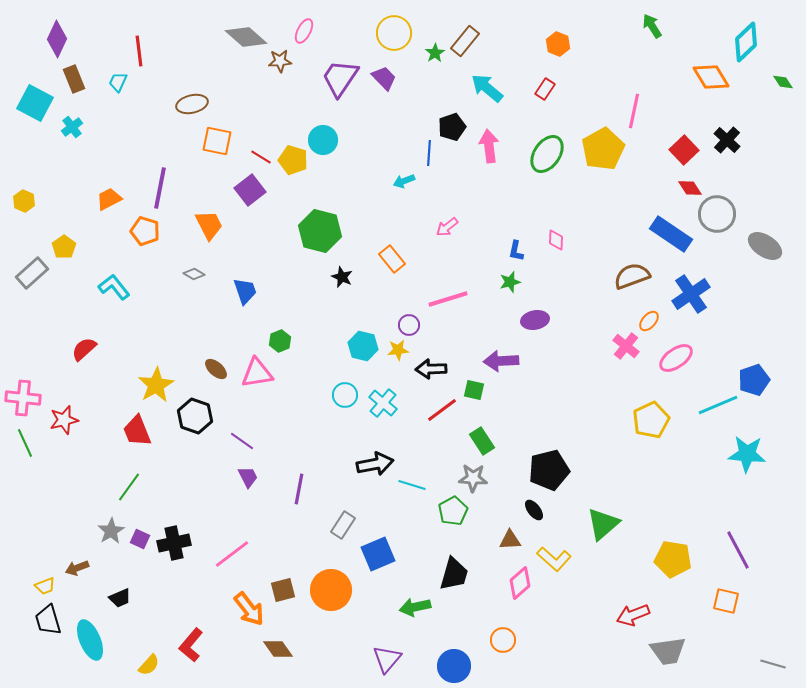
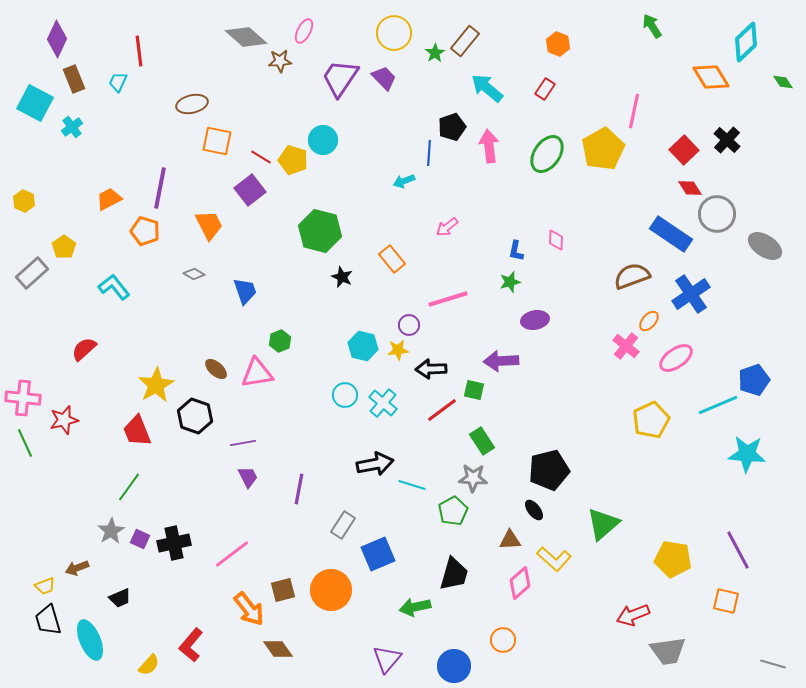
purple line at (242, 441): moved 1 px right, 2 px down; rotated 45 degrees counterclockwise
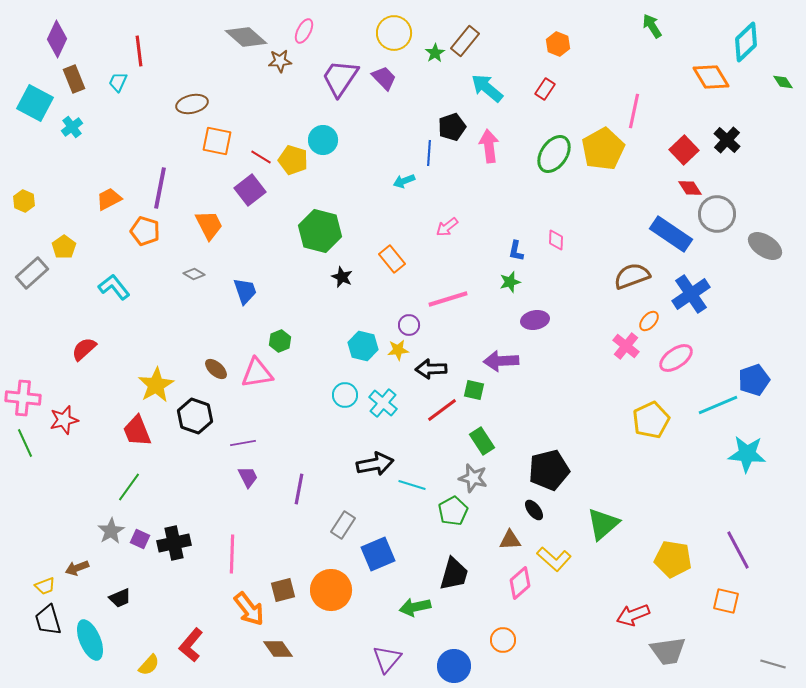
green ellipse at (547, 154): moved 7 px right
gray star at (473, 478): rotated 12 degrees clockwise
pink line at (232, 554): rotated 51 degrees counterclockwise
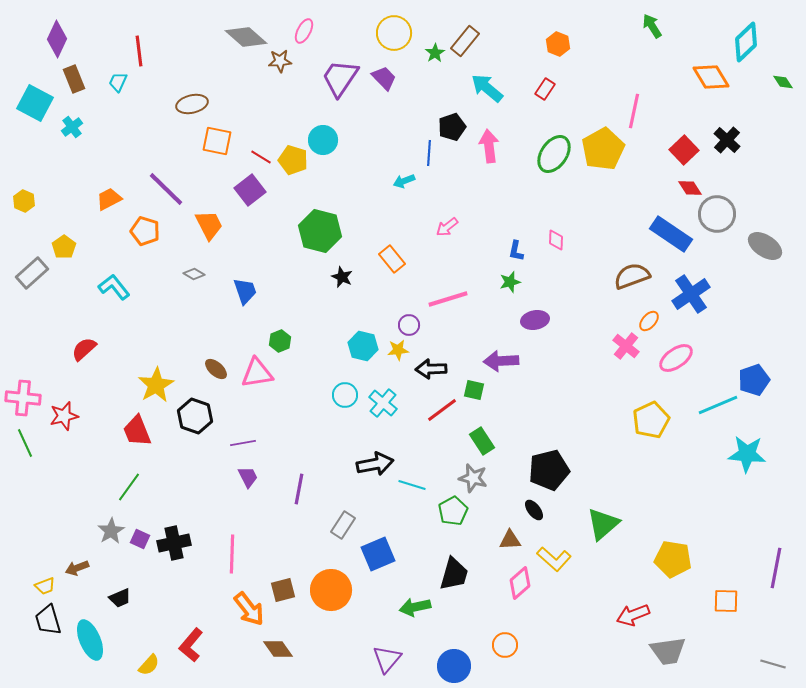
purple line at (160, 188): moved 6 px right, 1 px down; rotated 57 degrees counterclockwise
red star at (64, 420): moved 4 px up
purple line at (738, 550): moved 38 px right, 18 px down; rotated 39 degrees clockwise
orange square at (726, 601): rotated 12 degrees counterclockwise
orange circle at (503, 640): moved 2 px right, 5 px down
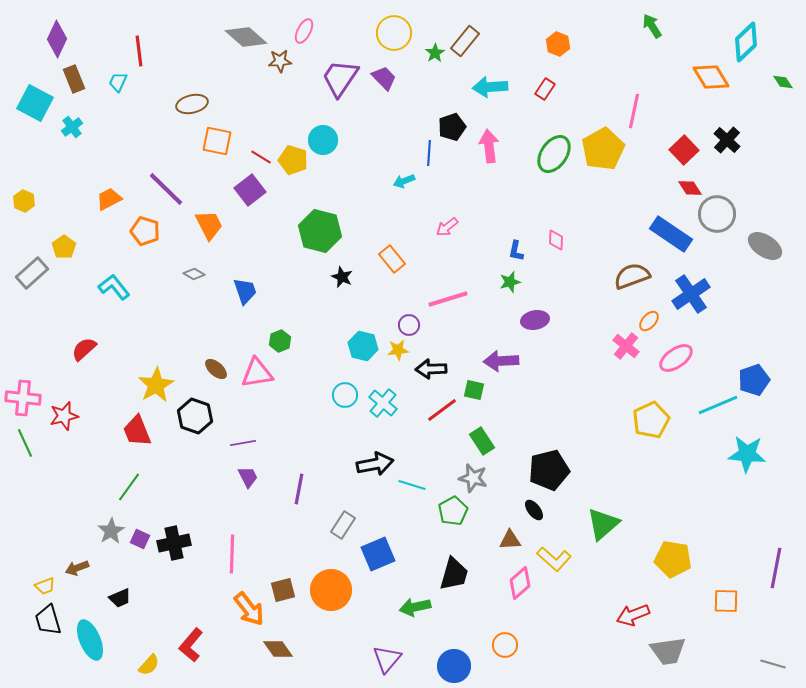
cyan arrow at (487, 88): moved 3 px right, 1 px up; rotated 44 degrees counterclockwise
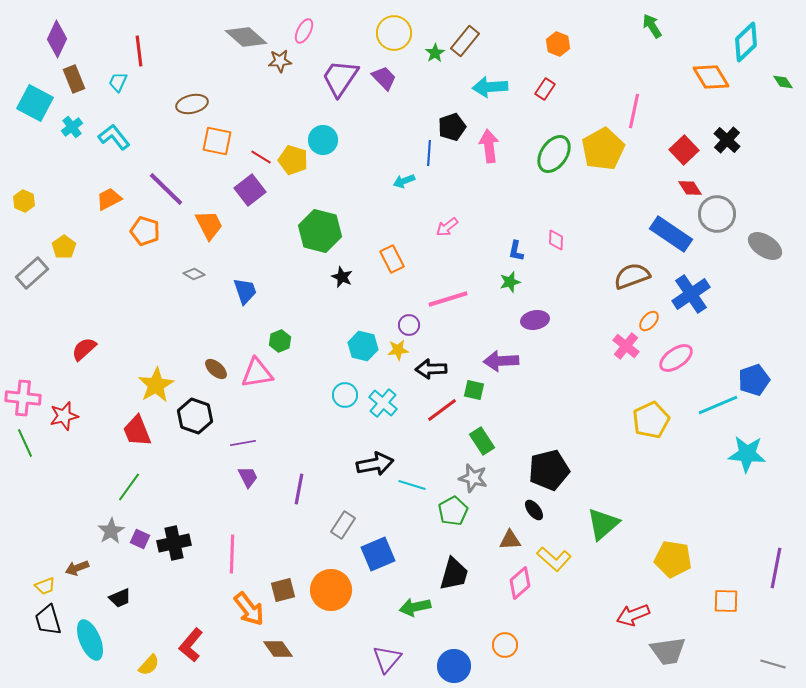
orange rectangle at (392, 259): rotated 12 degrees clockwise
cyan L-shape at (114, 287): moved 150 px up
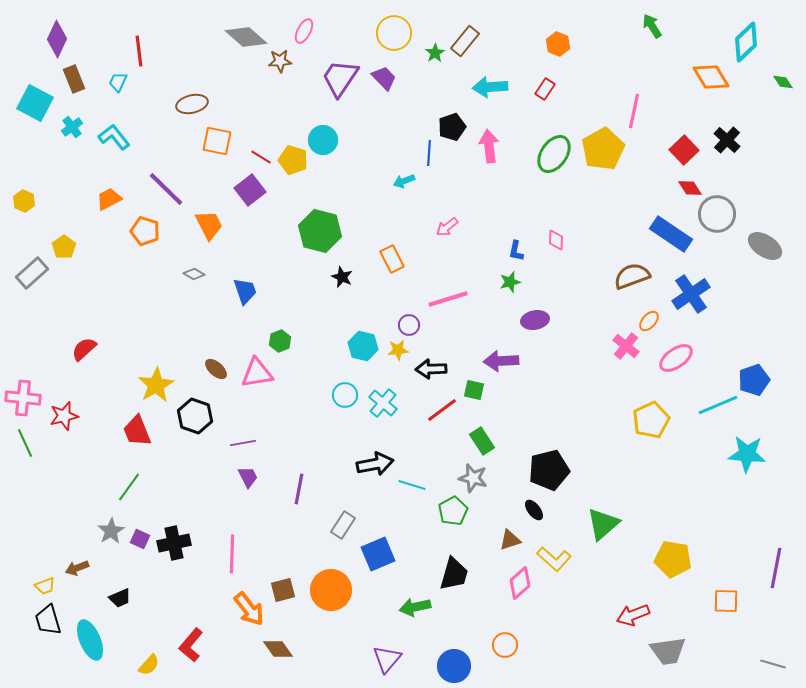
brown triangle at (510, 540): rotated 15 degrees counterclockwise
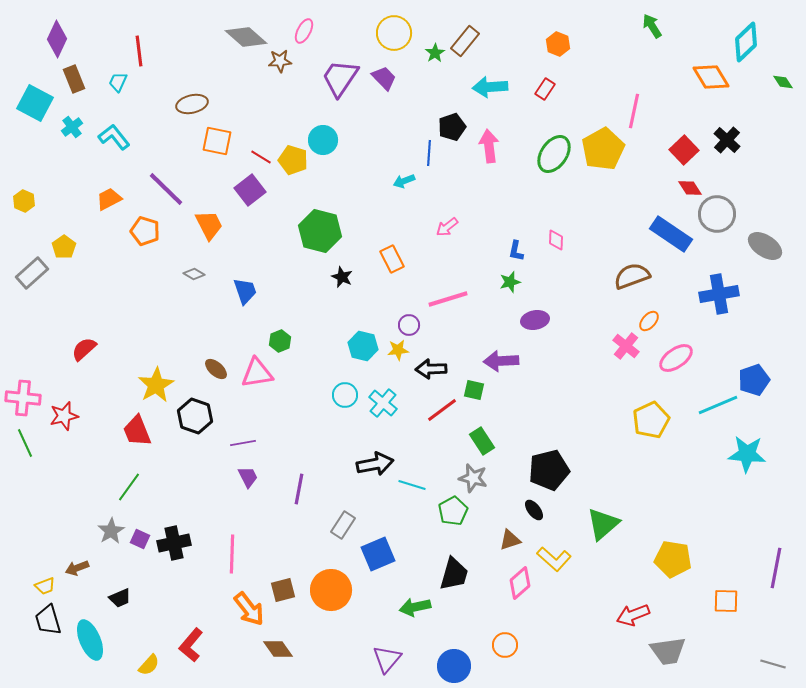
blue cross at (691, 294): moved 28 px right; rotated 24 degrees clockwise
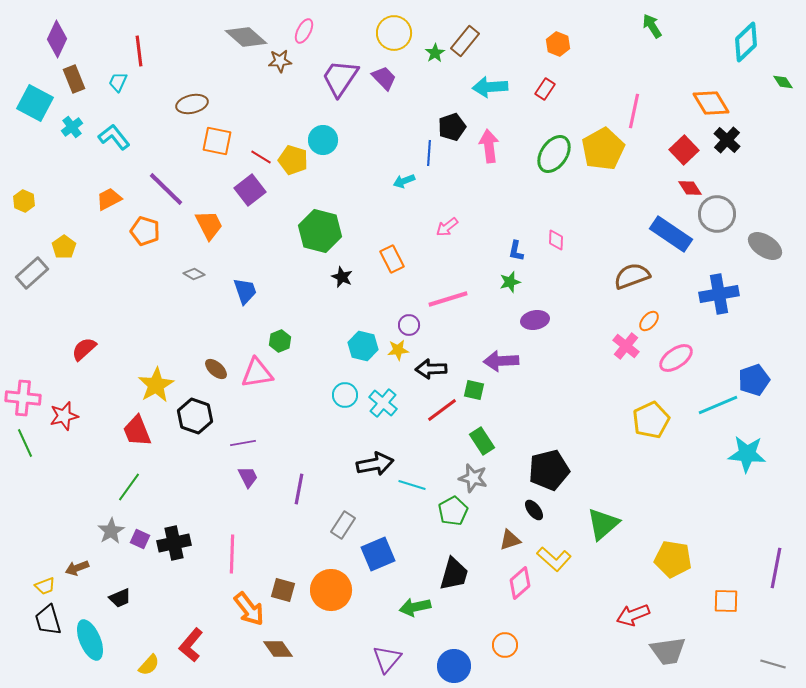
orange diamond at (711, 77): moved 26 px down
brown square at (283, 590): rotated 30 degrees clockwise
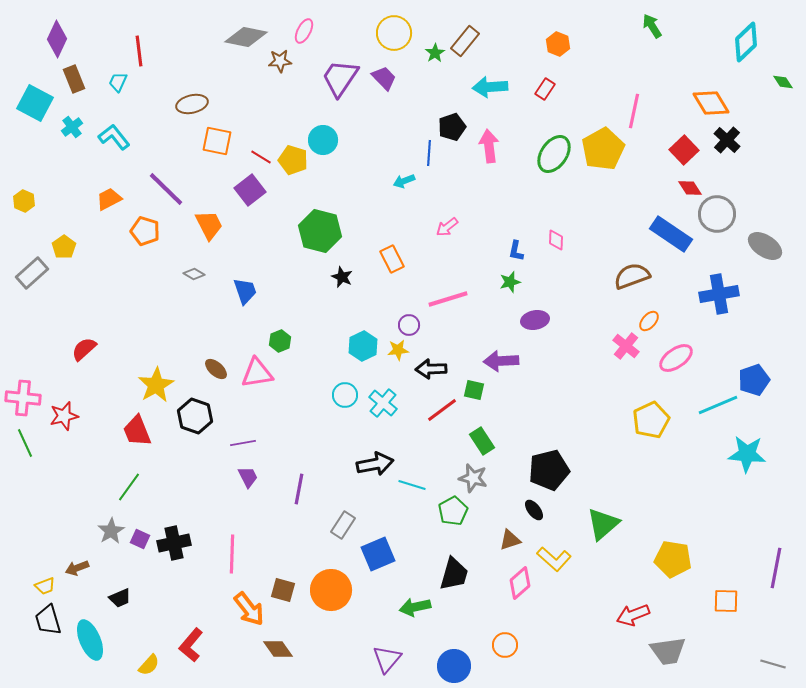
gray diamond at (246, 37): rotated 30 degrees counterclockwise
cyan hexagon at (363, 346): rotated 20 degrees clockwise
